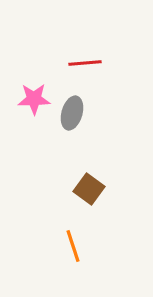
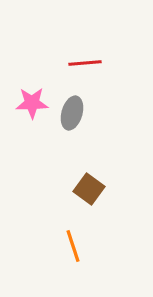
pink star: moved 2 px left, 4 px down
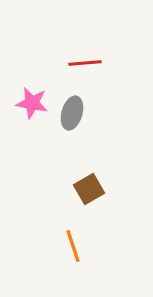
pink star: rotated 12 degrees clockwise
brown square: rotated 24 degrees clockwise
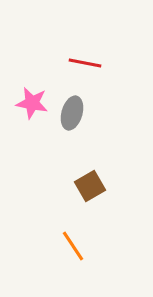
red line: rotated 16 degrees clockwise
brown square: moved 1 px right, 3 px up
orange line: rotated 16 degrees counterclockwise
